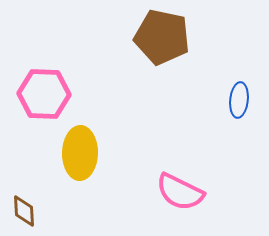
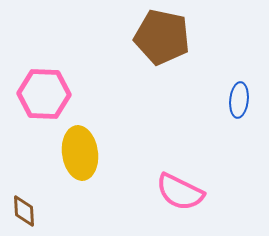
yellow ellipse: rotated 9 degrees counterclockwise
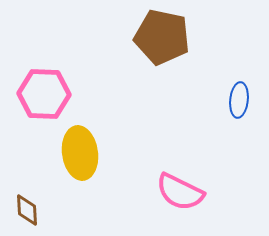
brown diamond: moved 3 px right, 1 px up
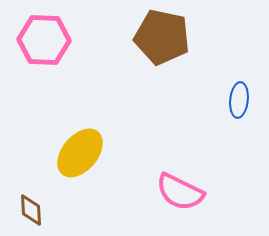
pink hexagon: moved 54 px up
yellow ellipse: rotated 48 degrees clockwise
brown diamond: moved 4 px right
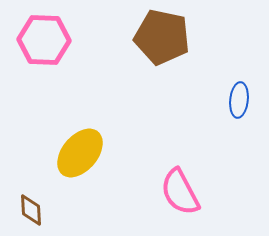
pink semicircle: rotated 36 degrees clockwise
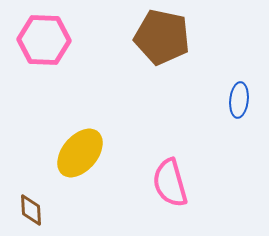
pink semicircle: moved 10 px left, 9 px up; rotated 12 degrees clockwise
